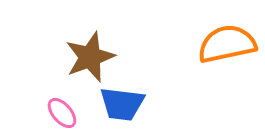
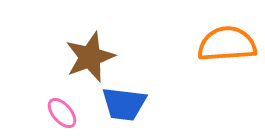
orange semicircle: rotated 8 degrees clockwise
blue trapezoid: moved 2 px right
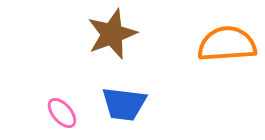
brown star: moved 22 px right, 23 px up
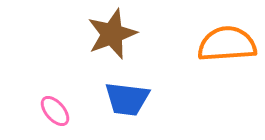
blue trapezoid: moved 3 px right, 5 px up
pink ellipse: moved 7 px left, 2 px up
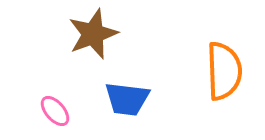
brown star: moved 19 px left
orange semicircle: moved 3 px left, 27 px down; rotated 92 degrees clockwise
